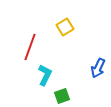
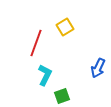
red line: moved 6 px right, 4 px up
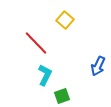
yellow square: moved 7 px up; rotated 18 degrees counterclockwise
red line: rotated 64 degrees counterclockwise
blue arrow: moved 2 px up
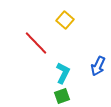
cyan L-shape: moved 18 px right, 2 px up
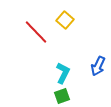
red line: moved 11 px up
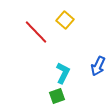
green square: moved 5 px left
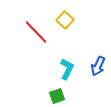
cyan L-shape: moved 4 px right, 4 px up
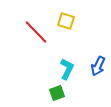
yellow square: moved 1 px right, 1 px down; rotated 24 degrees counterclockwise
green square: moved 3 px up
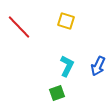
red line: moved 17 px left, 5 px up
cyan L-shape: moved 3 px up
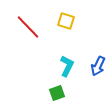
red line: moved 9 px right
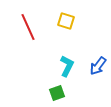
red line: rotated 20 degrees clockwise
blue arrow: rotated 12 degrees clockwise
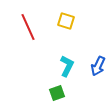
blue arrow: rotated 12 degrees counterclockwise
